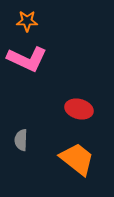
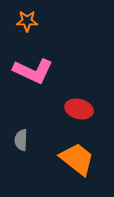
pink L-shape: moved 6 px right, 12 px down
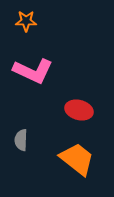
orange star: moved 1 px left
red ellipse: moved 1 px down
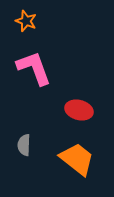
orange star: rotated 20 degrees clockwise
pink L-shape: moved 1 px right, 3 px up; rotated 135 degrees counterclockwise
gray semicircle: moved 3 px right, 5 px down
